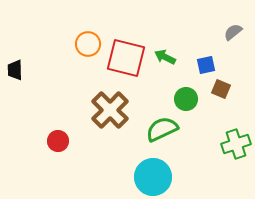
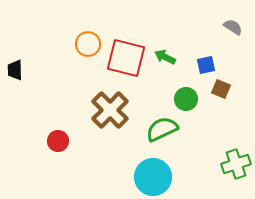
gray semicircle: moved 5 px up; rotated 72 degrees clockwise
green cross: moved 20 px down
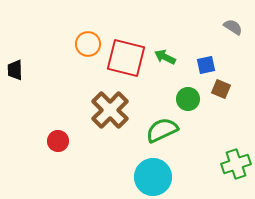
green circle: moved 2 px right
green semicircle: moved 1 px down
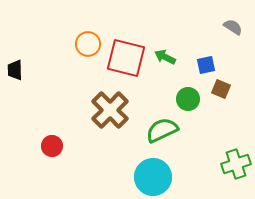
red circle: moved 6 px left, 5 px down
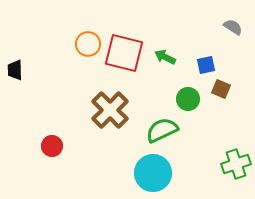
red square: moved 2 px left, 5 px up
cyan circle: moved 4 px up
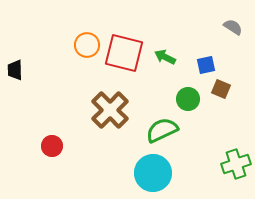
orange circle: moved 1 px left, 1 px down
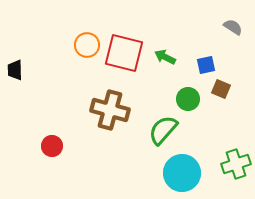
brown cross: rotated 30 degrees counterclockwise
green semicircle: moved 1 px right; rotated 24 degrees counterclockwise
cyan circle: moved 29 px right
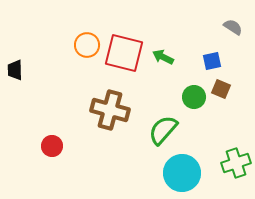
green arrow: moved 2 px left
blue square: moved 6 px right, 4 px up
green circle: moved 6 px right, 2 px up
green cross: moved 1 px up
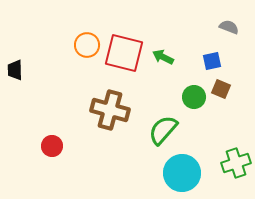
gray semicircle: moved 4 px left; rotated 12 degrees counterclockwise
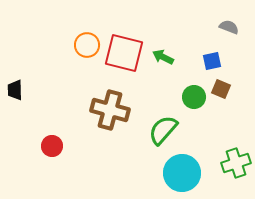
black trapezoid: moved 20 px down
